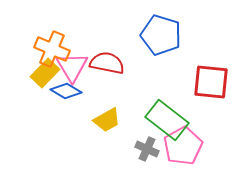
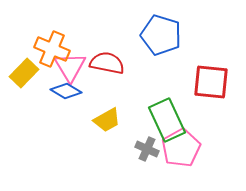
pink triangle: moved 2 px left
yellow rectangle: moved 21 px left
green rectangle: rotated 27 degrees clockwise
pink pentagon: moved 2 px left, 2 px down
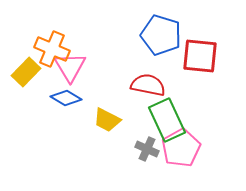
red semicircle: moved 41 px right, 22 px down
yellow rectangle: moved 2 px right, 1 px up
red square: moved 11 px left, 26 px up
blue diamond: moved 7 px down
yellow trapezoid: rotated 56 degrees clockwise
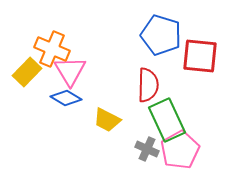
pink triangle: moved 4 px down
yellow rectangle: moved 1 px right
red semicircle: rotated 80 degrees clockwise
pink pentagon: moved 1 px left, 2 px down
